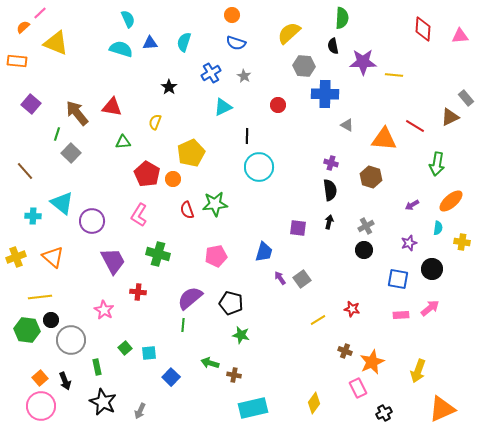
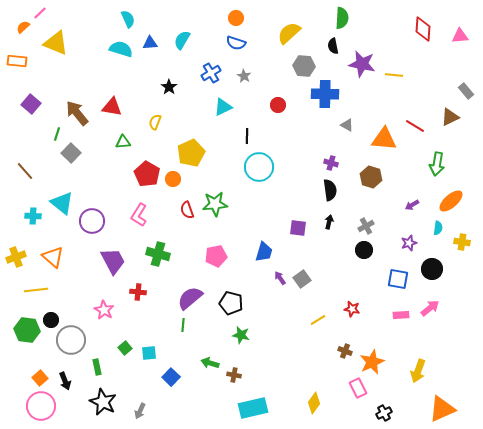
orange circle at (232, 15): moved 4 px right, 3 px down
cyan semicircle at (184, 42): moved 2 px left, 2 px up; rotated 12 degrees clockwise
purple star at (363, 62): moved 1 px left, 2 px down; rotated 12 degrees clockwise
gray rectangle at (466, 98): moved 7 px up
yellow line at (40, 297): moved 4 px left, 7 px up
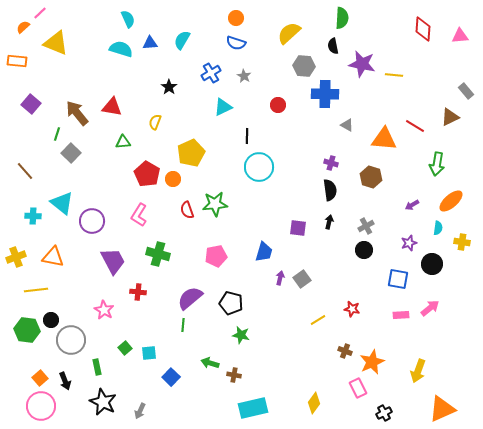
orange triangle at (53, 257): rotated 30 degrees counterclockwise
black circle at (432, 269): moved 5 px up
purple arrow at (280, 278): rotated 48 degrees clockwise
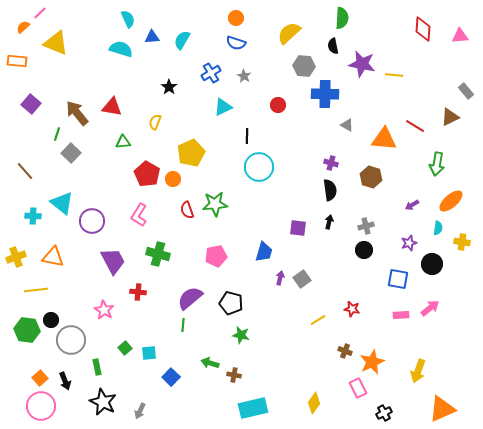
blue triangle at (150, 43): moved 2 px right, 6 px up
gray cross at (366, 226): rotated 14 degrees clockwise
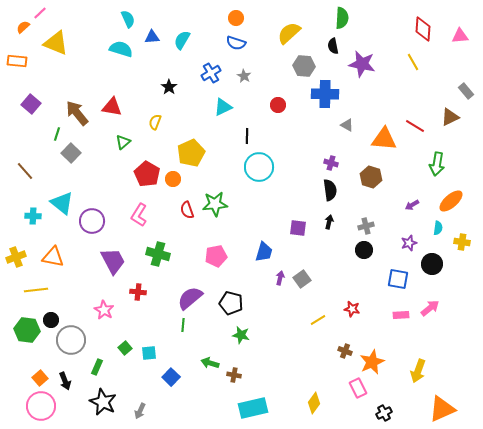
yellow line at (394, 75): moved 19 px right, 13 px up; rotated 54 degrees clockwise
green triangle at (123, 142): rotated 35 degrees counterclockwise
green rectangle at (97, 367): rotated 35 degrees clockwise
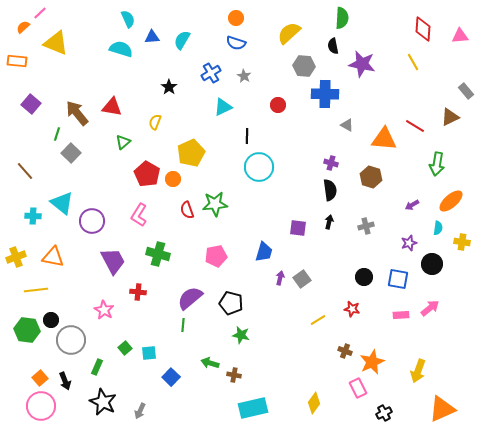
black circle at (364, 250): moved 27 px down
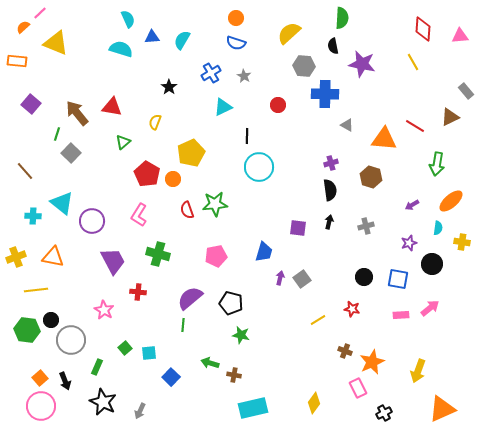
purple cross at (331, 163): rotated 32 degrees counterclockwise
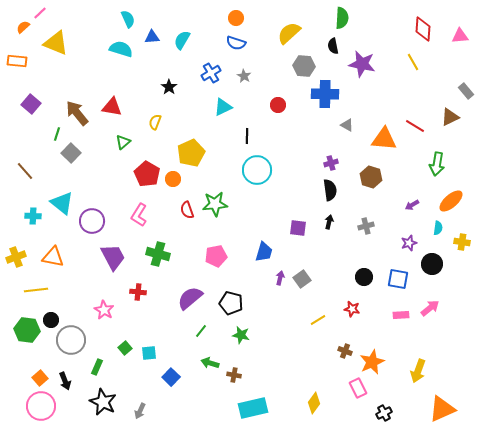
cyan circle at (259, 167): moved 2 px left, 3 px down
purple trapezoid at (113, 261): moved 4 px up
green line at (183, 325): moved 18 px right, 6 px down; rotated 32 degrees clockwise
